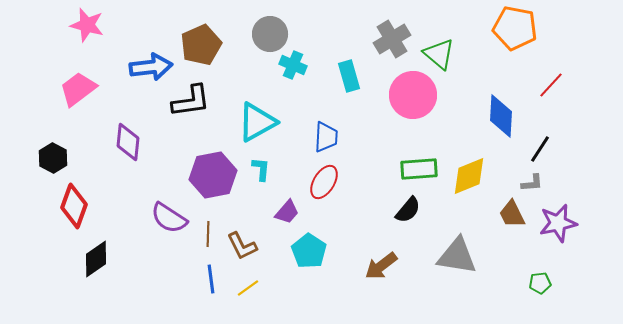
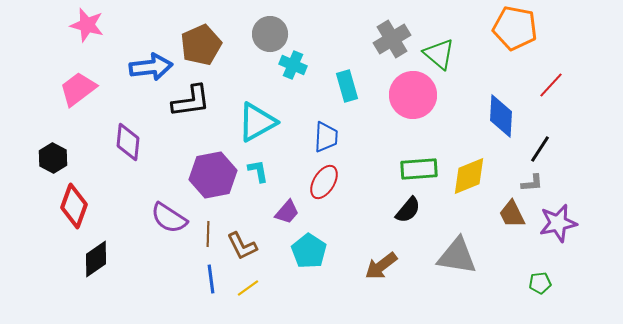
cyan rectangle: moved 2 px left, 10 px down
cyan L-shape: moved 3 px left, 2 px down; rotated 15 degrees counterclockwise
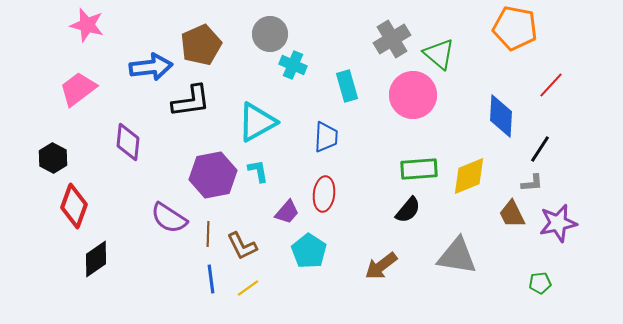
red ellipse: moved 12 px down; rotated 24 degrees counterclockwise
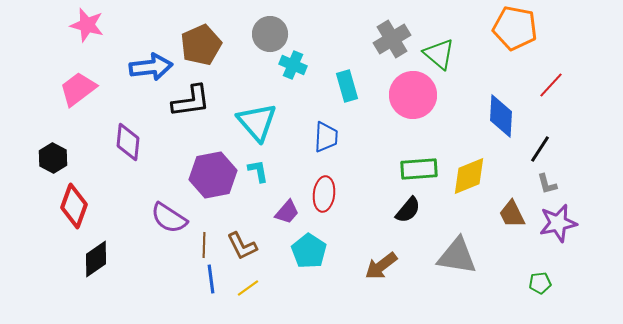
cyan triangle: rotated 42 degrees counterclockwise
gray L-shape: moved 15 px right, 1 px down; rotated 80 degrees clockwise
brown line: moved 4 px left, 11 px down
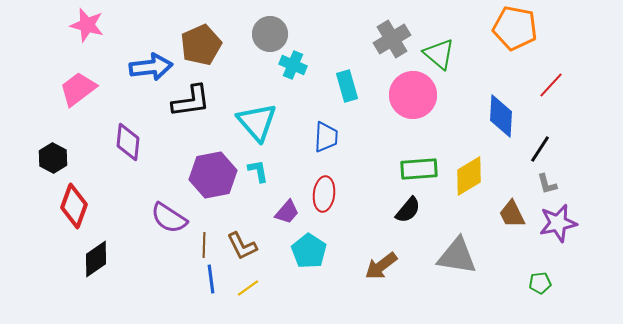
yellow diamond: rotated 9 degrees counterclockwise
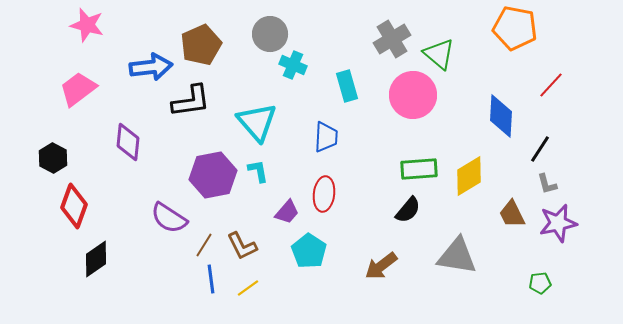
brown line: rotated 30 degrees clockwise
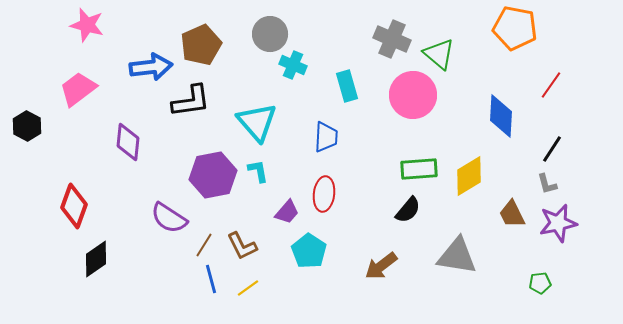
gray cross: rotated 36 degrees counterclockwise
red line: rotated 8 degrees counterclockwise
black line: moved 12 px right
black hexagon: moved 26 px left, 32 px up
blue line: rotated 8 degrees counterclockwise
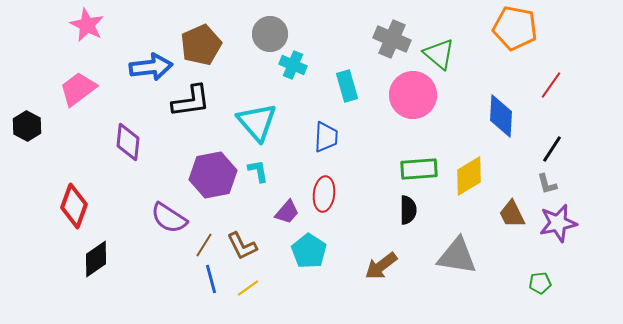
pink star: rotated 12 degrees clockwise
black semicircle: rotated 40 degrees counterclockwise
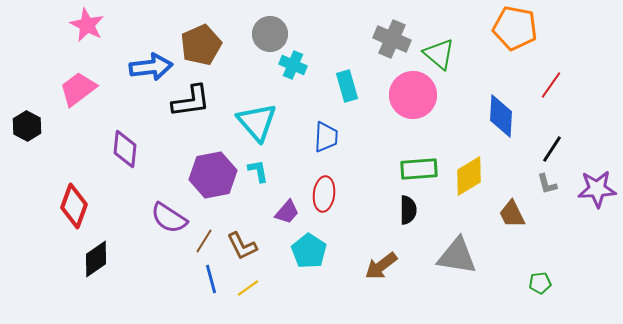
purple diamond: moved 3 px left, 7 px down
purple star: moved 39 px right, 34 px up; rotated 9 degrees clockwise
brown line: moved 4 px up
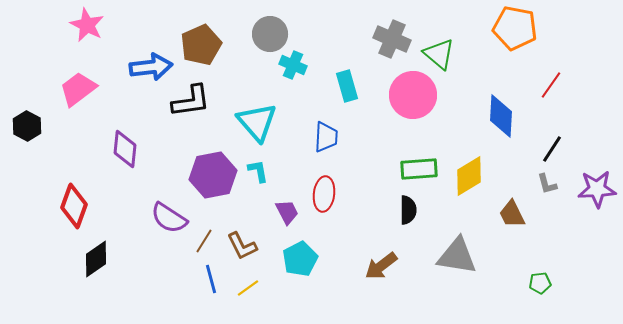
purple trapezoid: rotated 68 degrees counterclockwise
cyan pentagon: moved 9 px left, 8 px down; rotated 12 degrees clockwise
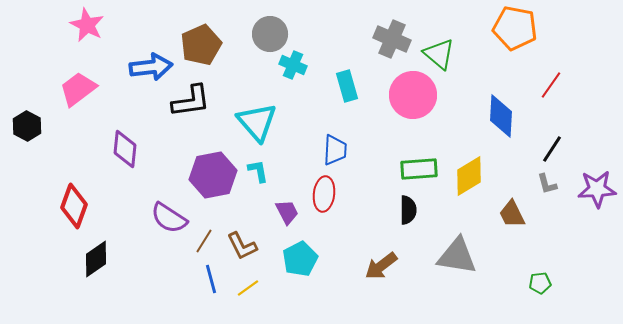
blue trapezoid: moved 9 px right, 13 px down
